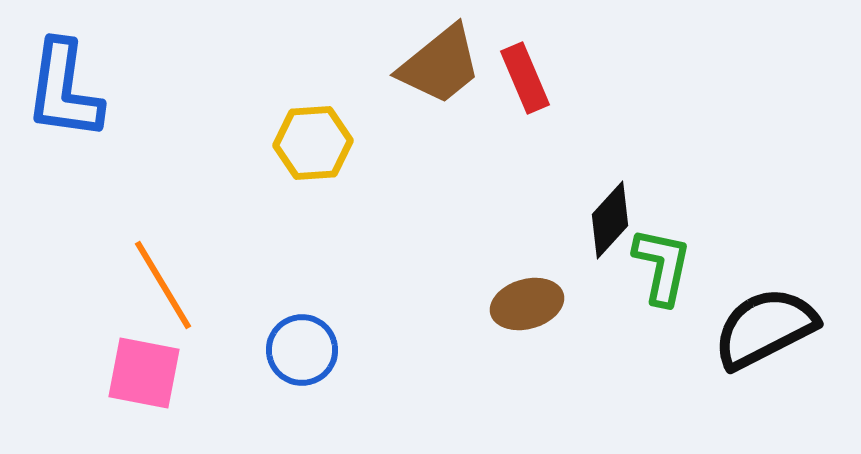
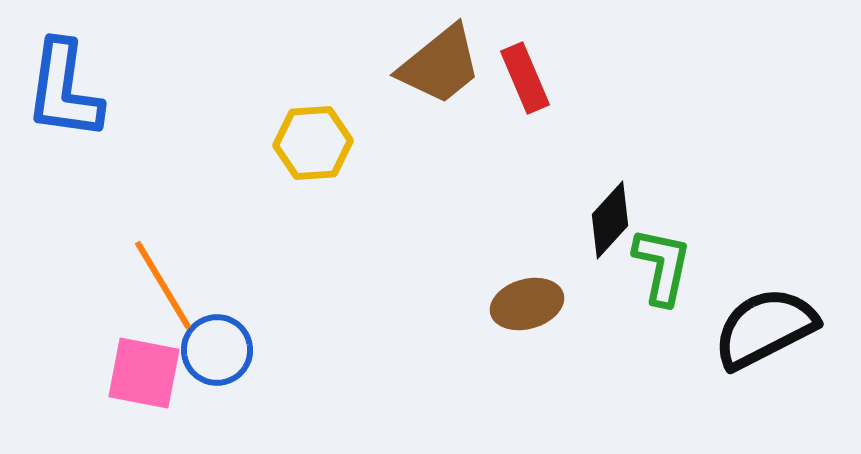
blue circle: moved 85 px left
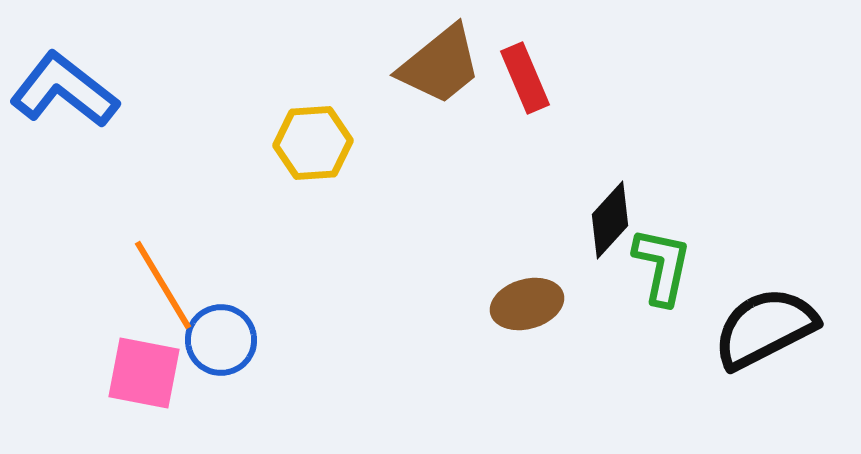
blue L-shape: rotated 120 degrees clockwise
blue circle: moved 4 px right, 10 px up
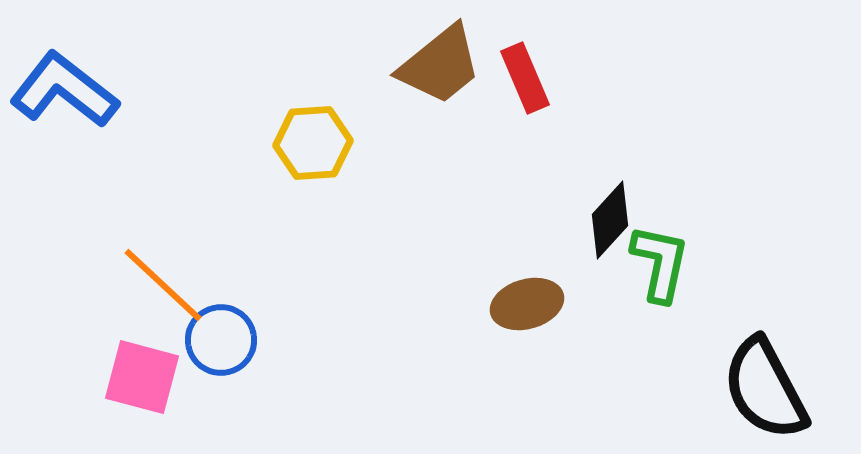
green L-shape: moved 2 px left, 3 px up
orange line: rotated 16 degrees counterclockwise
black semicircle: moved 61 px down; rotated 91 degrees counterclockwise
pink square: moved 2 px left, 4 px down; rotated 4 degrees clockwise
